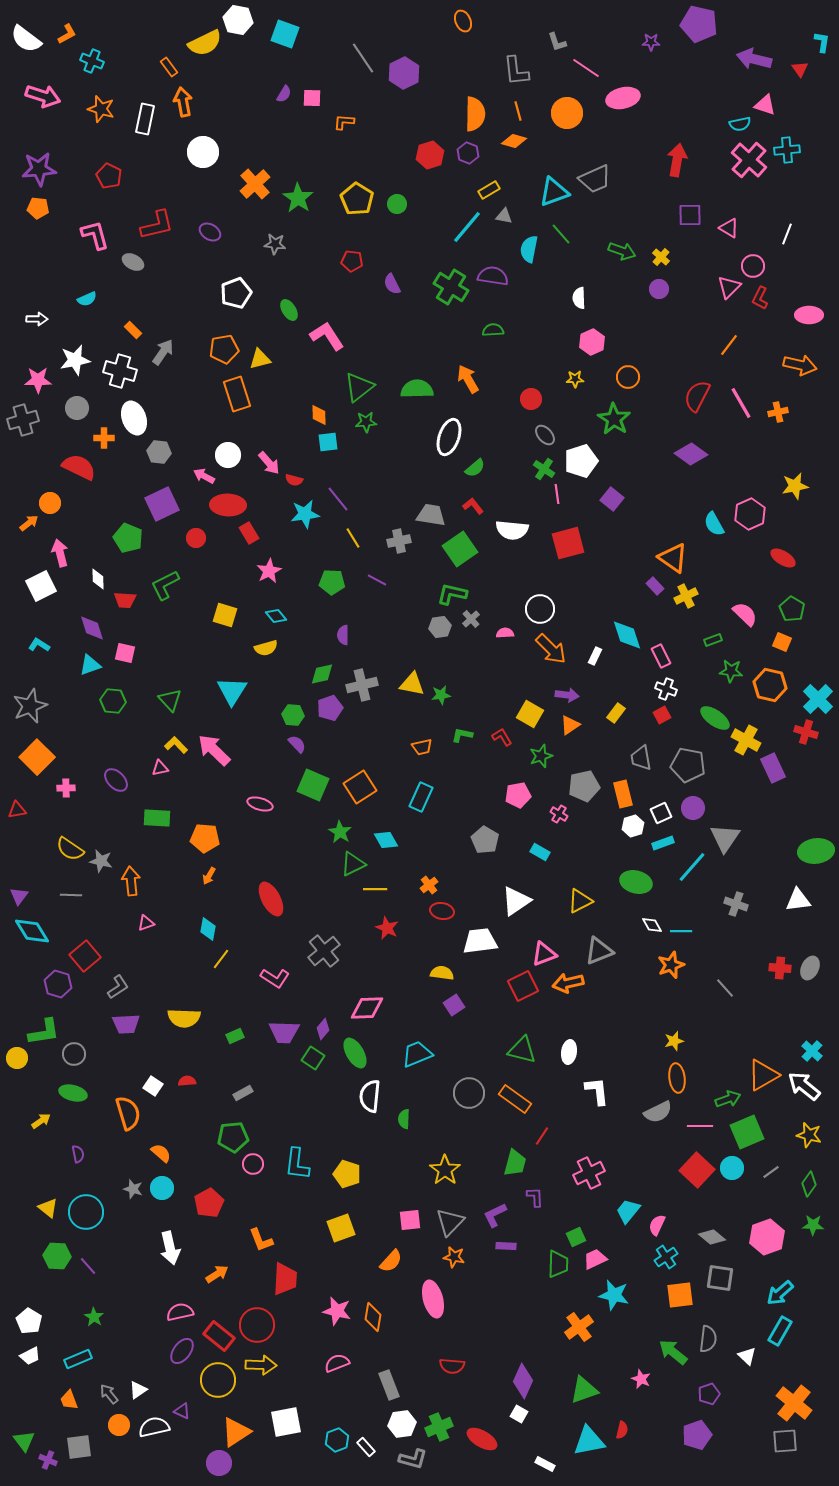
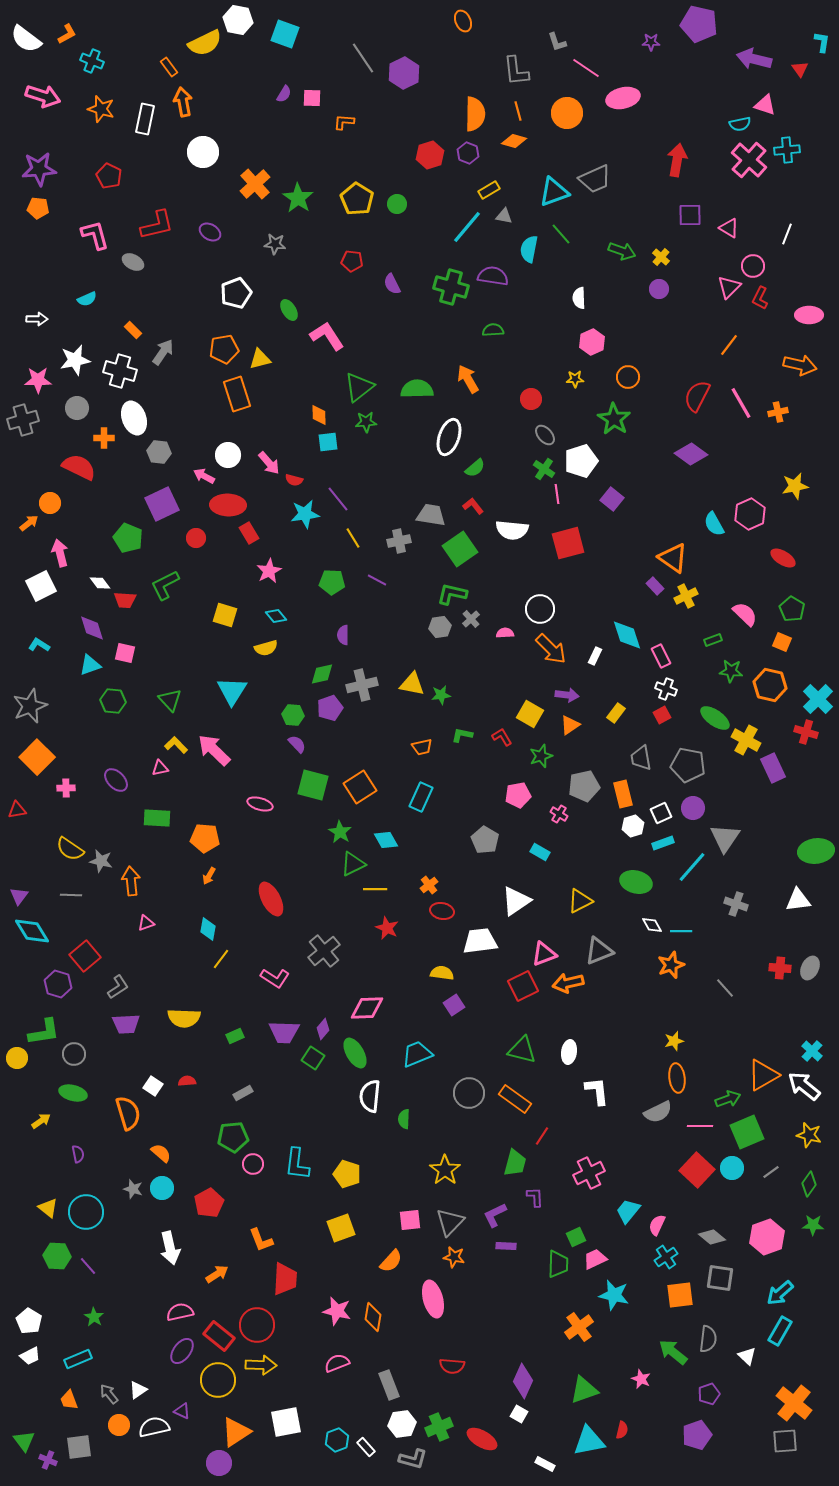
green cross at (451, 287): rotated 16 degrees counterclockwise
white diamond at (98, 579): moved 2 px right, 4 px down; rotated 35 degrees counterclockwise
green square at (313, 785): rotated 8 degrees counterclockwise
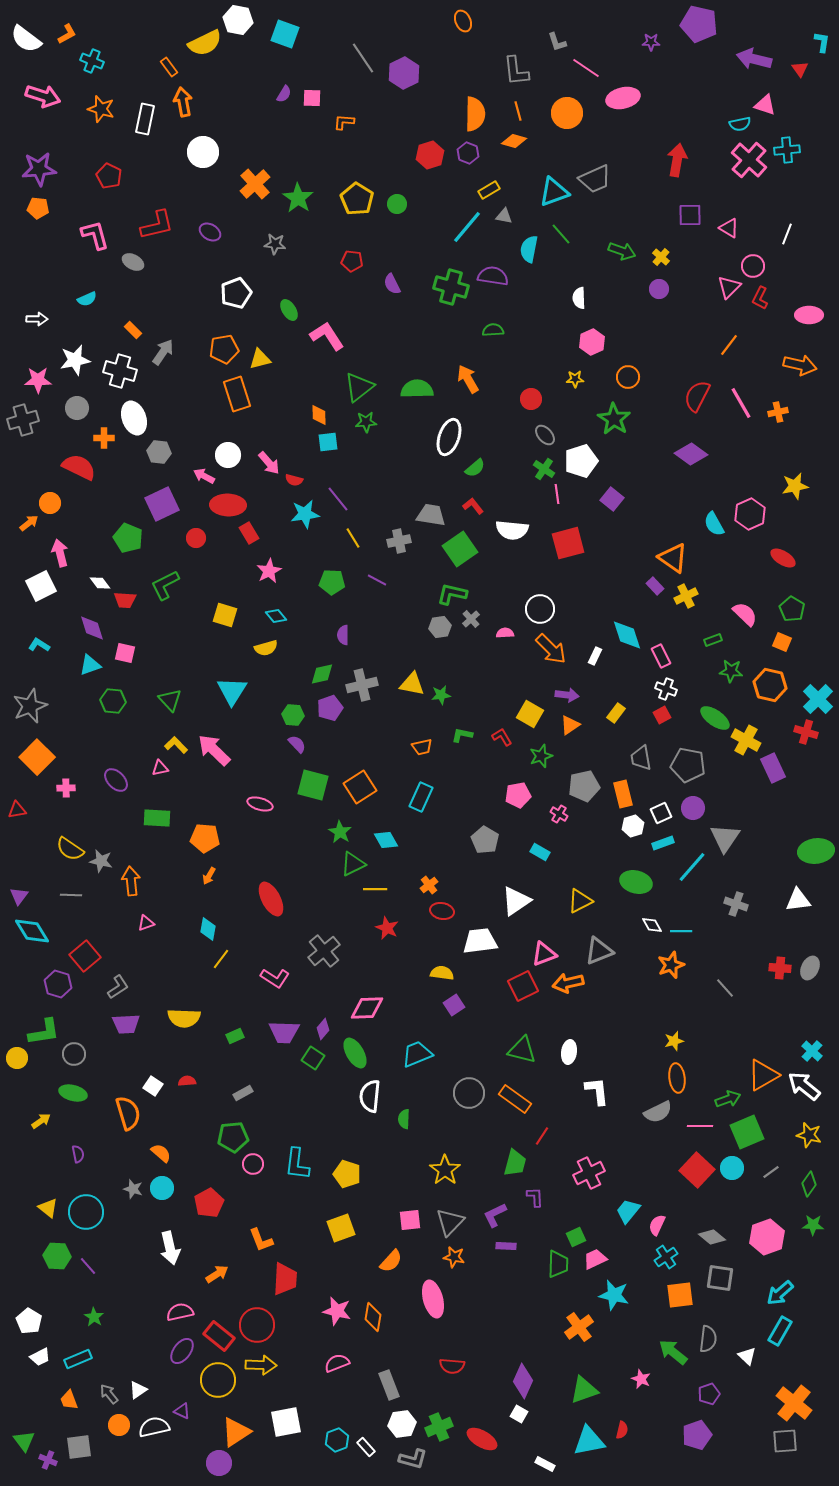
white trapezoid at (30, 1356): moved 10 px right, 1 px down
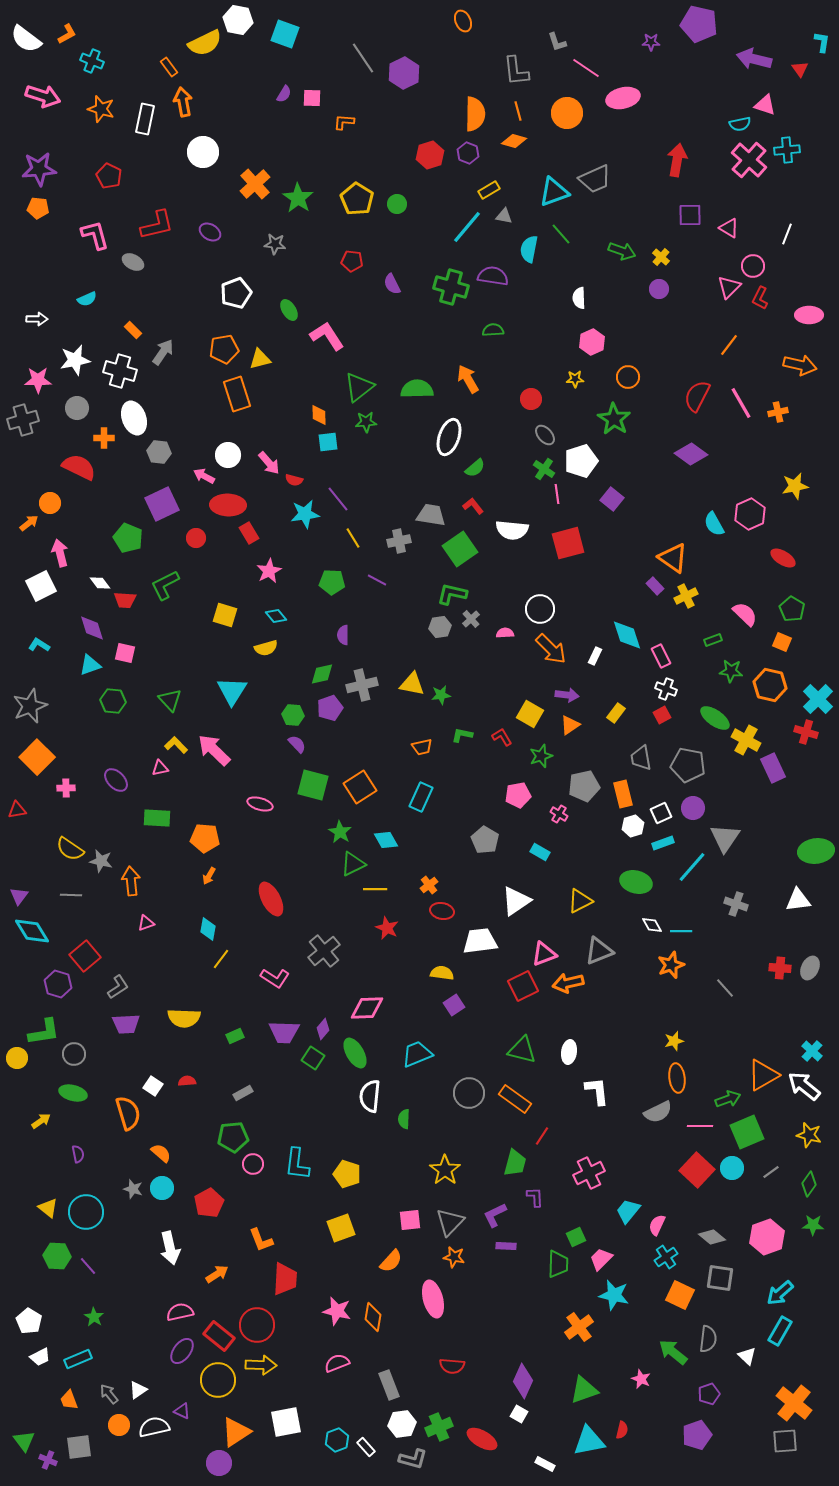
pink trapezoid at (595, 1259): moved 6 px right; rotated 20 degrees counterclockwise
orange square at (680, 1295): rotated 32 degrees clockwise
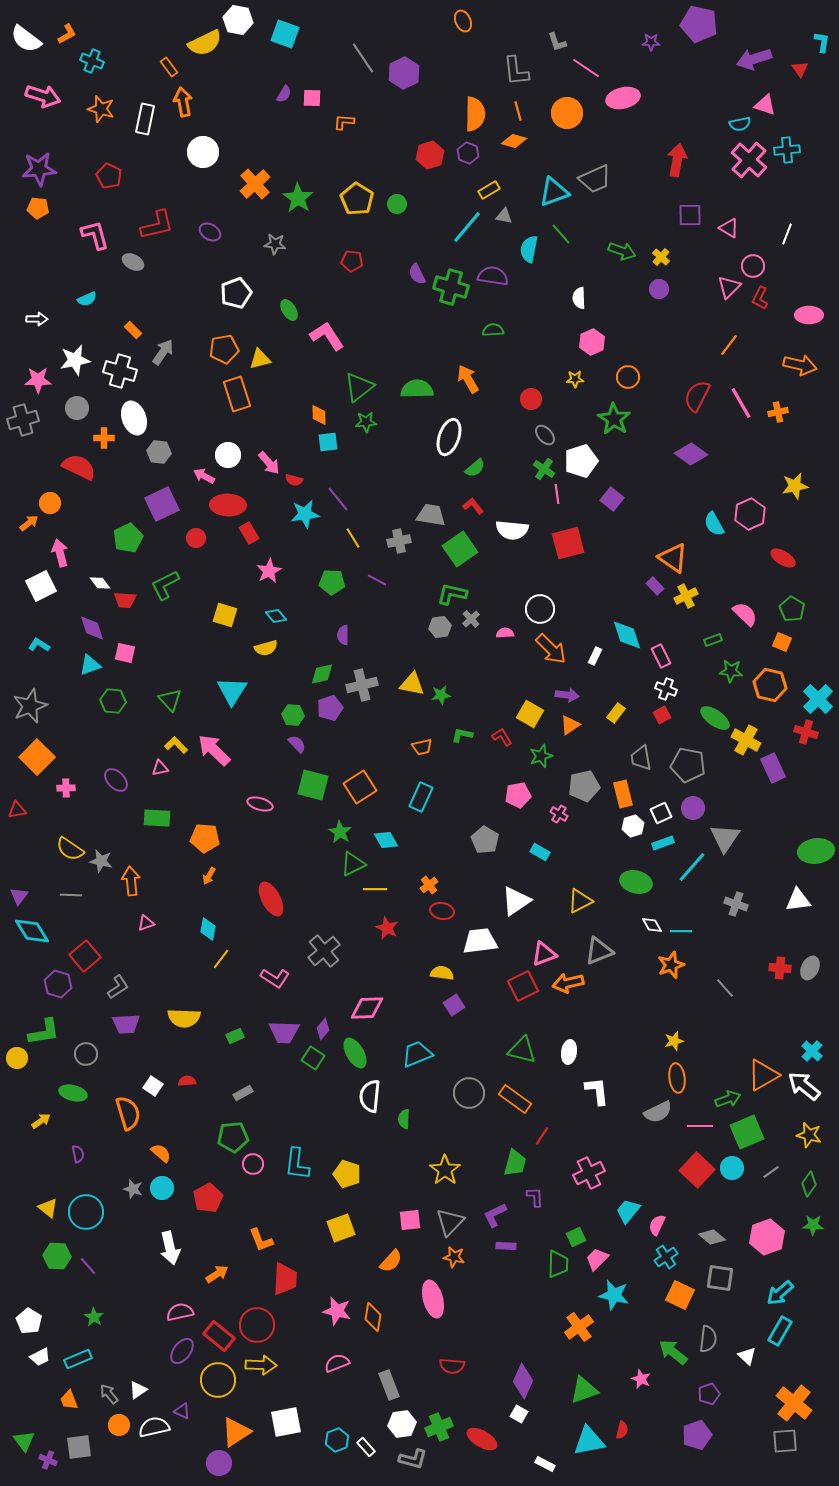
purple arrow at (754, 59): rotated 32 degrees counterclockwise
purple semicircle at (392, 284): moved 25 px right, 10 px up
green pentagon at (128, 538): rotated 24 degrees clockwise
gray circle at (74, 1054): moved 12 px right
red pentagon at (209, 1203): moved 1 px left, 5 px up
pink trapezoid at (601, 1259): moved 4 px left
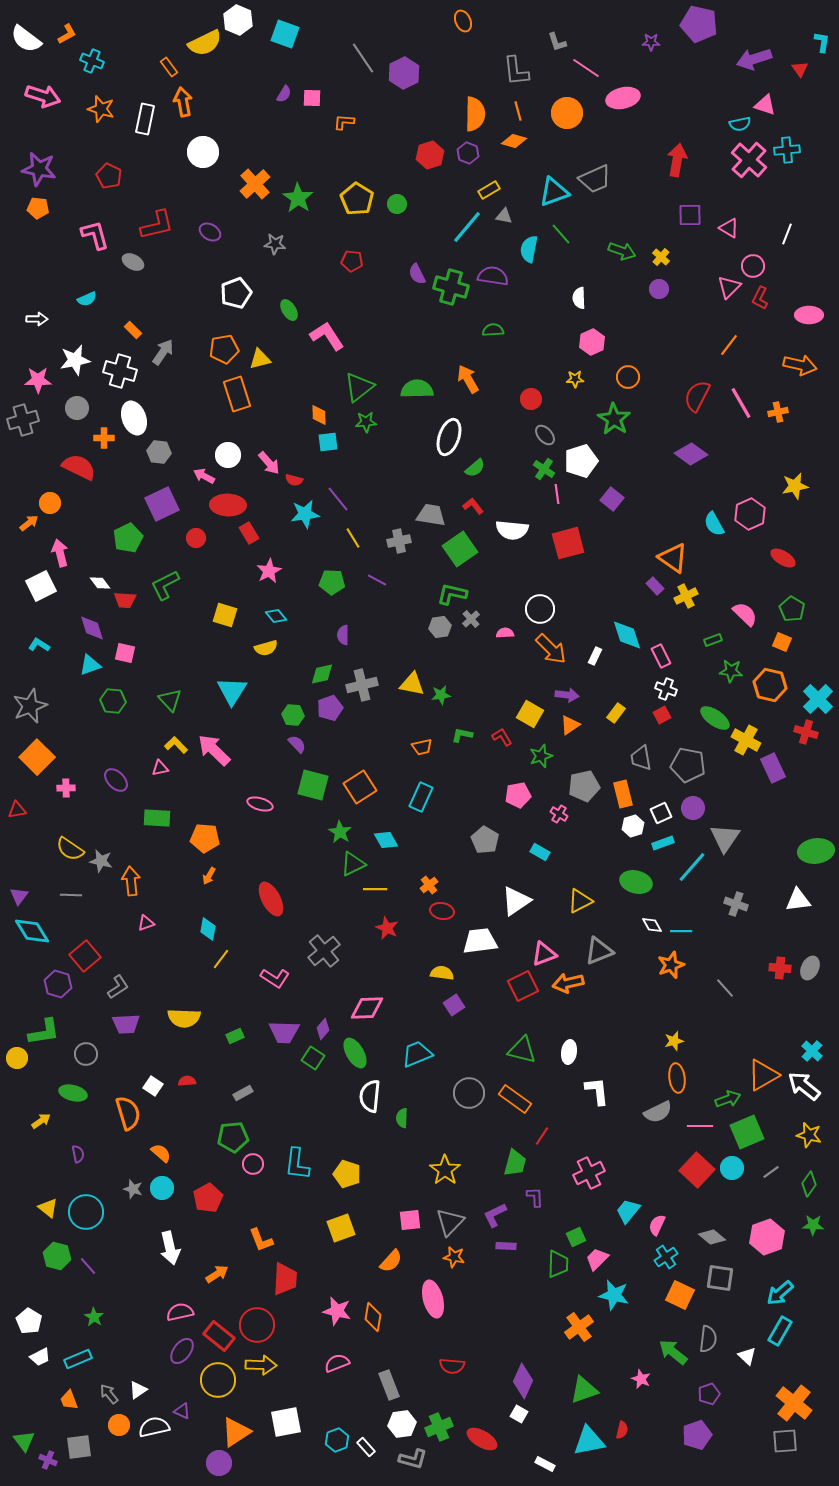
white hexagon at (238, 20): rotated 12 degrees clockwise
purple star at (39, 169): rotated 16 degrees clockwise
green semicircle at (404, 1119): moved 2 px left, 1 px up
green hexagon at (57, 1256): rotated 12 degrees clockwise
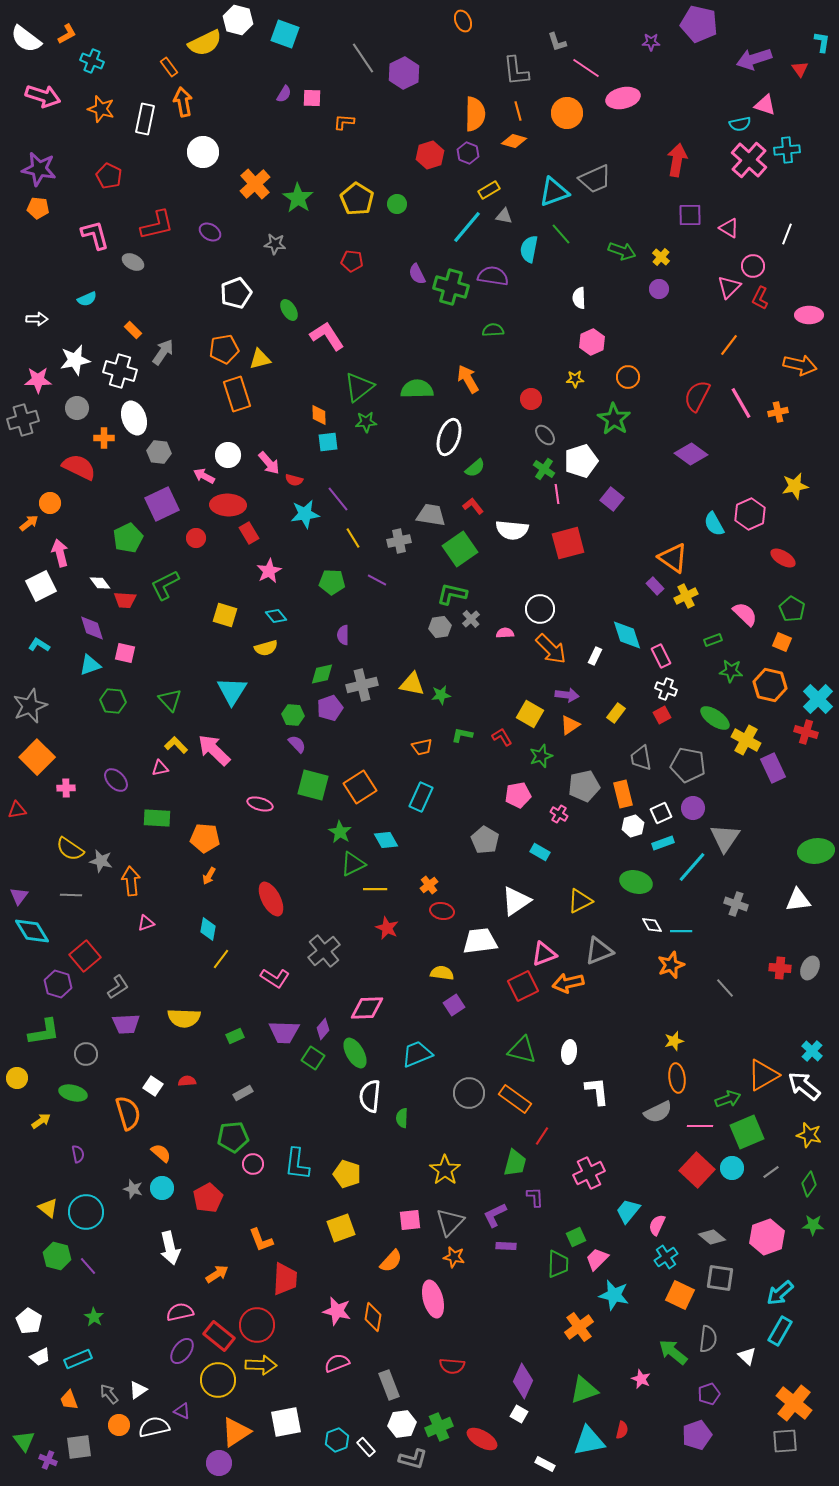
white hexagon at (238, 20): rotated 8 degrees counterclockwise
yellow circle at (17, 1058): moved 20 px down
